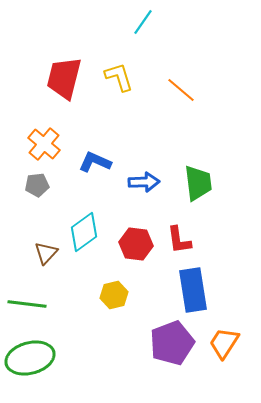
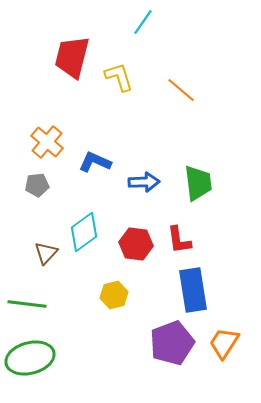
red trapezoid: moved 8 px right, 21 px up
orange cross: moved 3 px right, 2 px up
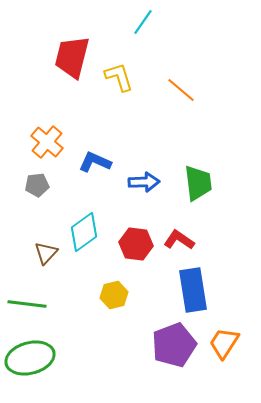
red L-shape: rotated 132 degrees clockwise
purple pentagon: moved 2 px right, 2 px down
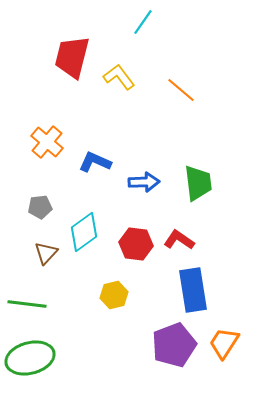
yellow L-shape: rotated 20 degrees counterclockwise
gray pentagon: moved 3 px right, 22 px down
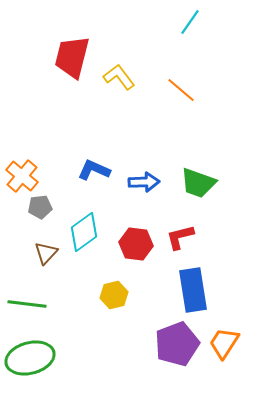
cyan line: moved 47 px right
orange cross: moved 25 px left, 34 px down
blue L-shape: moved 1 px left, 8 px down
green trapezoid: rotated 117 degrees clockwise
red L-shape: moved 1 px right, 3 px up; rotated 48 degrees counterclockwise
purple pentagon: moved 3 px right, 1 px up
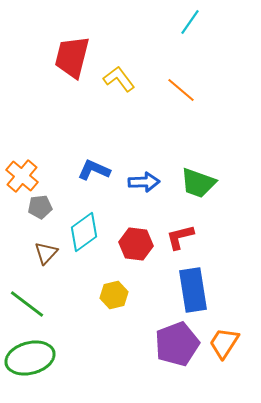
yellow L-shape: moved 2 px down
green line: rotated 30 degrees clockwise
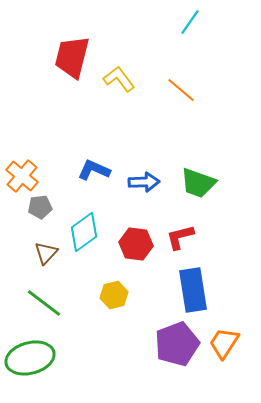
green line: moved 17 px right, 1 px up
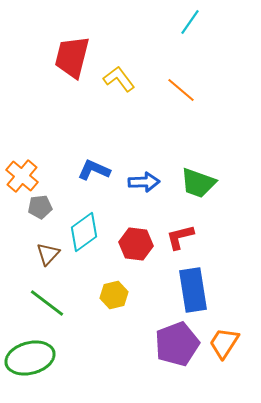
brown triangle: moved 2 px right, 1 px down
green line: moved 3 px right
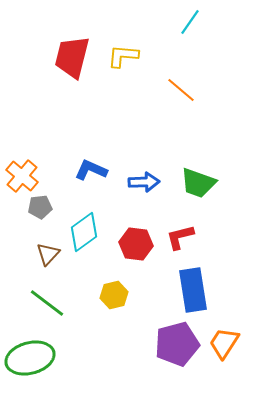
yellow L-shape: moved 4 px right, 23 px up; rotated 48 degrees counterclockwise
blue L-shape: moved 3 px left
purple pentagon: rotated 6 degrees clockwise
